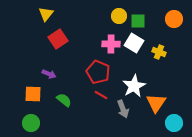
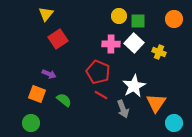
white square: rotated 12 degrees clockwise
orange square: moved 4 px right; rotated 18 degrees clockwise
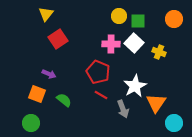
white star: moved 1 px right
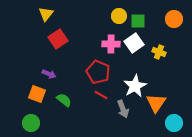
white square: rotated 12 degrees clockwise
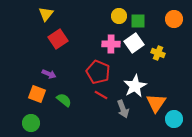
yellow cross: moved 1 px left, 1 px down
cyan circle: moved 4 px up
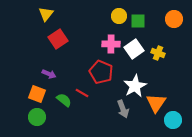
white square: moved 6 px down
red pentagon: moved 3 px right
red line: moved 19 px left, 2 px up
cyan circle: moved 1 px left, 1 px down
green circle: moved 6 px right, 6 px up
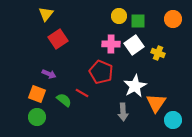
orange circle: moved 1 px left
white square: moved 4 px up
gray arrow: moved 3 px down; rotated 18 degrees clockwise
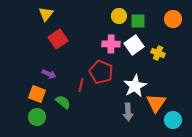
red line: moved 1 px left, 8 px up; rotated 72 degrees clockwise
green semicircle: moved 1 px left, 2 px down
gray arrow: moved 5 px right
